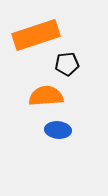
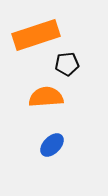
orange semicircle: moved 1 px down
blue ellipse: moved 6 px left, 15 px down; rotated 50 degrees counterclockwise
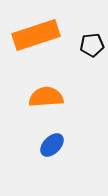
black pentagon: moved 25 px right, 19 px up
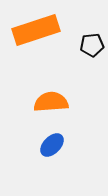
orange rectangle: moved 5 px up
orange semicircle: moved 5 px right, 5 px down
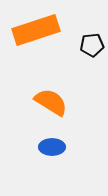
orange semicircle: rotated 36 degrees clockwise
blue ellipse: moved 2 px down; rotated 45 degrees clockwise
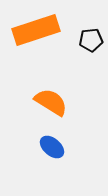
black pentagon: moved 1 px left, 5 px up
blue ellipse: rotated 40 degrees clockwise
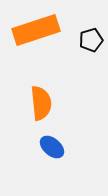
black pentagon: rotated 10 degrees counterclockwise
orange semicircle: moved 10 px left, 1 px down; rotated 52 degrees clockwise
